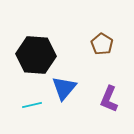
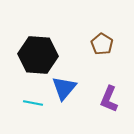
black hexagon: moved 2 px right
cyan line: moved 1 px right, 2 px up; rotated 24 degrees clockwise
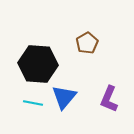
brown pentagon: moved 15 px left, 1 px up; rotated 10 degrees clockwise
black hexagon: moved 9 px down
blue triangle: moved 9 px down
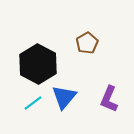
black hexagon: rotated 24 degrees clockwise
cyan line: rotated 48 degrees counterclockwise
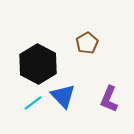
blue triangle: moved 1 px left, 1 px up; rotated 24 degrees counterclockwise
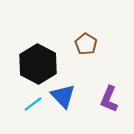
brown pentagon: moved 1 px left, 1 px down; rotated 10 degrees counterclockwise
cyan line: moved 1 px down
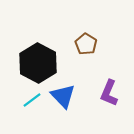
black hexagon: moved 1 px up
purple L-shape: moved 6 px up
cyan line: moved 1 px left, 4 px up
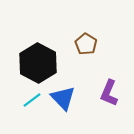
blue triangle: moved 2 px down
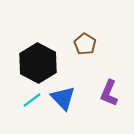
brown pentagon: moved 1 px left
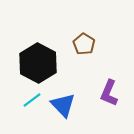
brown pentagon: moved 1 px left
blue triangle: moved 7 px down
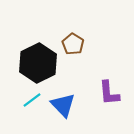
brown pentagon: moved 11 px left
black hexagon: rotated 6 degrees clockwise
purple L-shape: rotated 28 degrees counterclockwise
